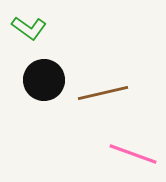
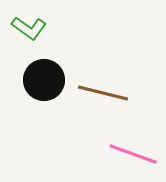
brown line: rotated 27 degrees clockwise
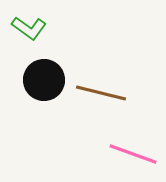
brown line: moved 2 px left
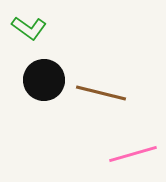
pink line: rotated 36 degrees counterclockwise
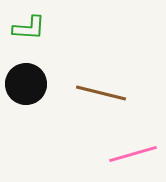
green L-shape: rotated 32 degrees counterclockwise
black circle: moved 18 px left, 4 px down
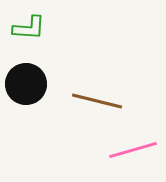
brown line: moved 4 px left, 8 px down
pink line: moved 4 px up
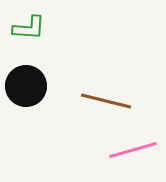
black circle: moved 2 px down
brown line: moved 9 px right
